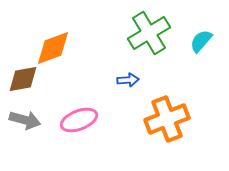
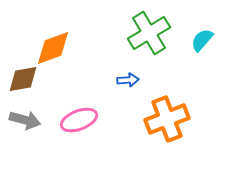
cyan semicircle: moved 1 px right, 1 px up
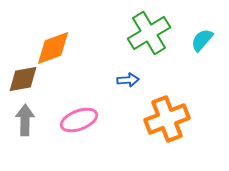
gray arrow: rotated 104 degrees counterclockwise
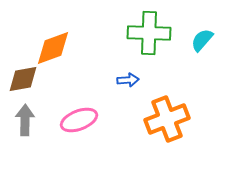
green cross: rotated 33 degrees clockwise
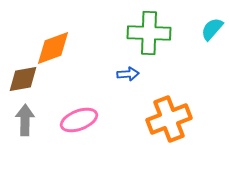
cyan semicircle: moved 10 px right, 11 px up
blue arrow: moved 6 px up
orange cross: moved 2 px right
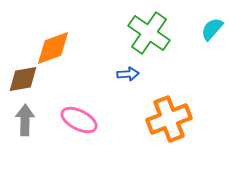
green cross: rotated 33 degrees clockwise
pink ellipse: rotated 48 degrees clockwise
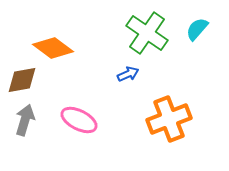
cyan semicircle: moved 15 px left
green cross: moved 2 px left
orange diamond: rotated 57 degrees clockwise
blue arrow: rotated 20 degrees counterclockwise
brown diamond: moved 1 px left, 1 px down
gray arrow: rotated 16 degrees clockwise
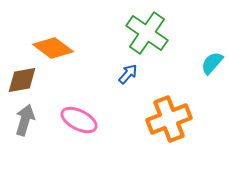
cyan semicircle: moved 15 px right, 34 px down
blue arrow: rotated 25 degrees counterclockwise
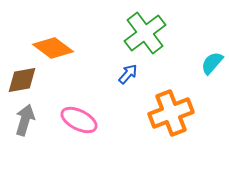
green cross: moved 2 px left; rotated 18 degrees clockwise
orange cross: moved 2 px right, 6 px up
